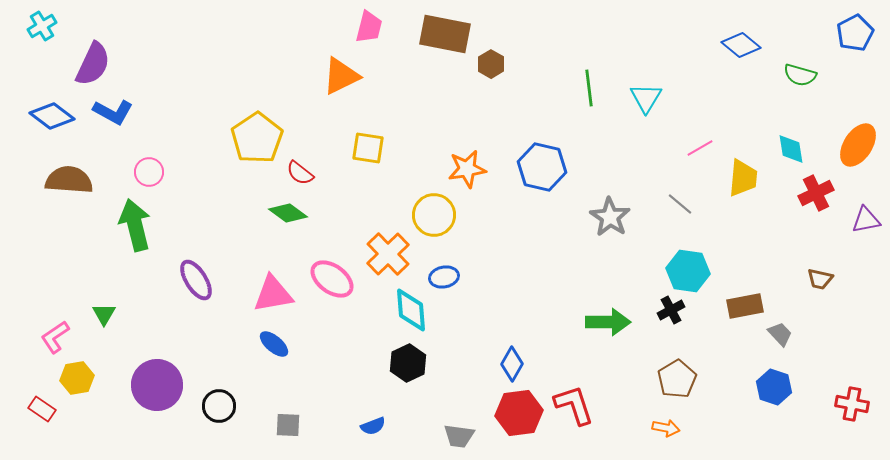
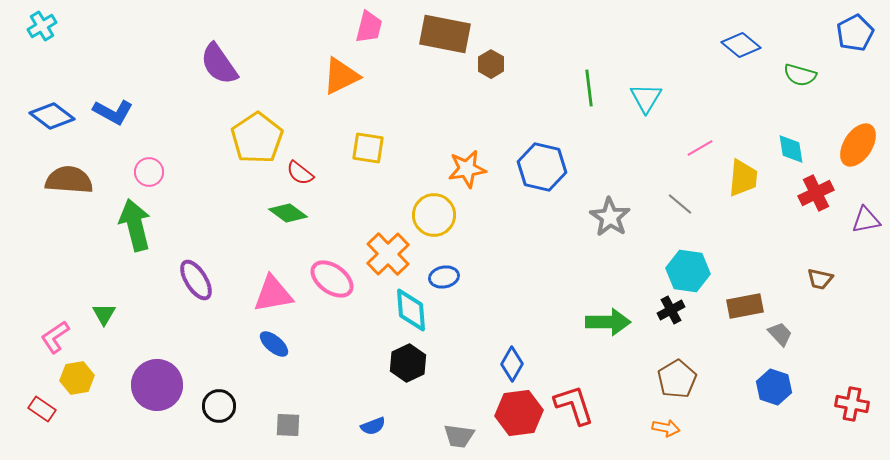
purple semicircle at (93, 64): moved 126 px right; rotated 120 degrees clockwise
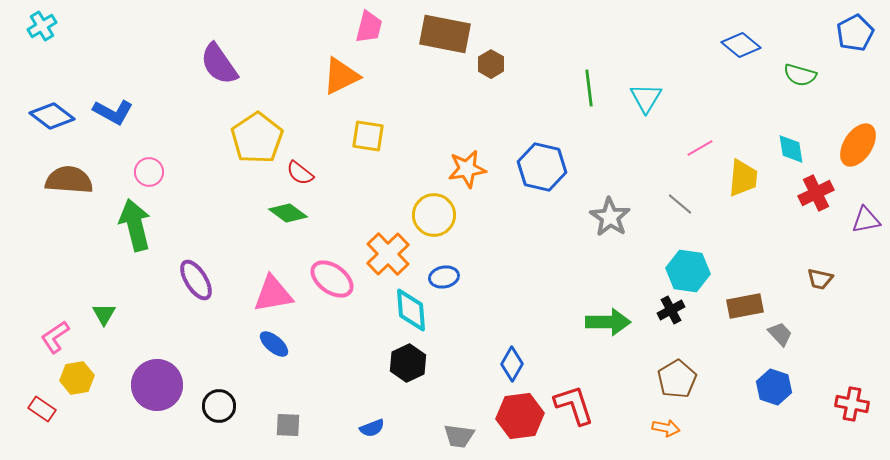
yellow square at (368, 148): moved 12 px up
red hexagon at (519, 413): moved 1 px right, 3 px down
blue semicircle at (373, 426): moved 1 px left, 2 px down
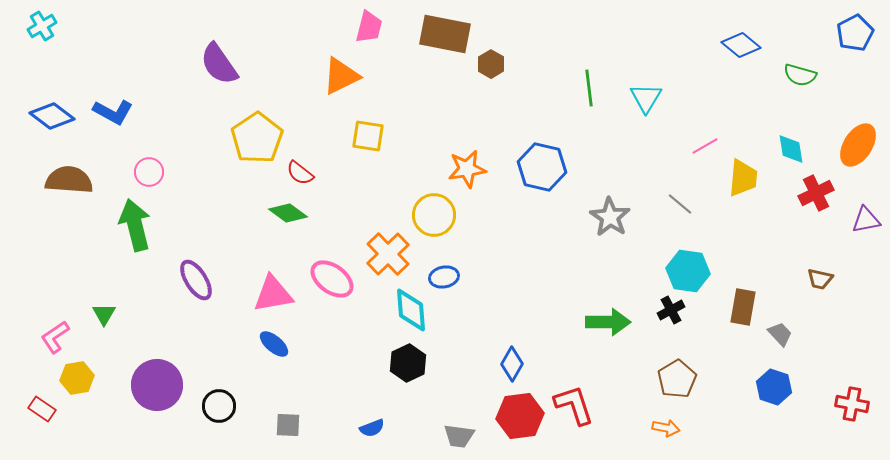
pink line at (700, 148): moved 5 px right, 2 px up
brown rectangle at (745, 306): moved 2 px left, 1 px down; rotated 69 degrees counterclockwise
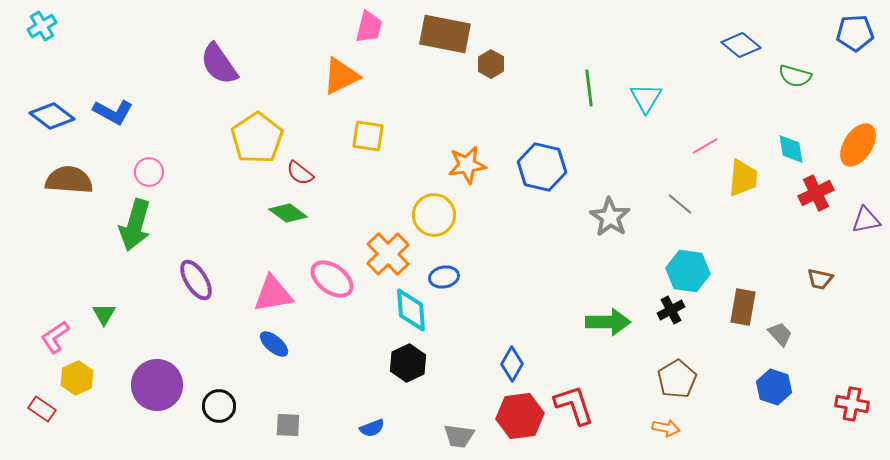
blue pentagon at (855, 33): rotated 24 degrees clockwise
green semicircle at (800, 75): moved 5 px left, 1 px down
orange star at (467, 169): moved 4 px up
green arrow at (135, 225): rotated 150 degrees counterclockwise
yellow hexagon at (77, 378): rotated 16 degrees counterclockwise
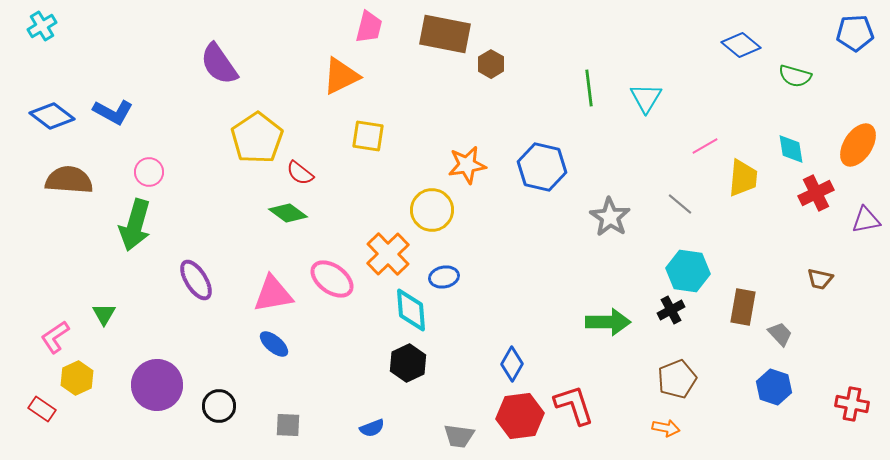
yellow circle at (434, 215): moved 2 px left, 5 px up
brown pentagon at (677, 379): rotated 9 degrees clockwise
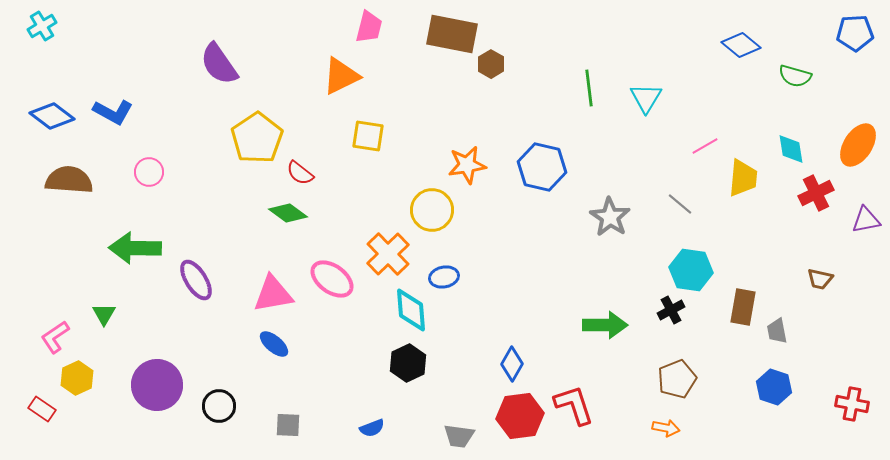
brown rectangle at (445, 34): moved 7 px right
green arrow at (135, 225): moved 23 px down; rotated 75 degrees clockwise
cyan hexagon at (688, 271): moved 3 px right, 1 px up
green arrow at (608, 322): moved 3 px left, 3 px down
gray trapezoid at (780, 334): moved 3 px left, 3 px up; rotated 148 degrees counterclockwise
